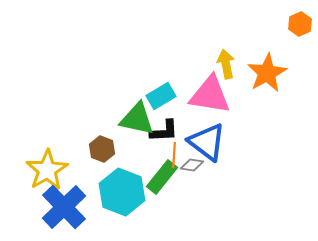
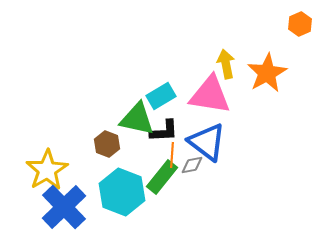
brown hexagon: moved 5 px right, 5 px up
orange line: moved 2 px left
gray diamond: rotated 20 degrees counterclockwise
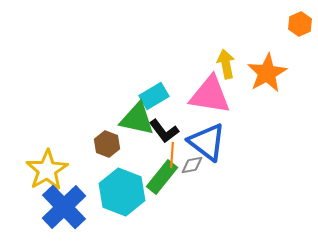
cyan rectangle: moved 7 px left
black L-shape: rotated 56 degrees clockwise
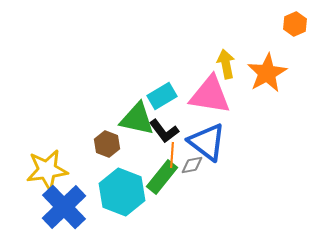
orange hexagon: moved 5 px left
cyan rectangle: moved 8 px right
yellow star: rotated 24 degrees clockwise
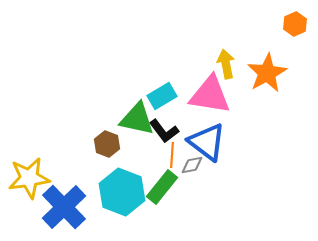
yellow star: moved 18 px left, 8 px down
green rectangle: moved 10 px down
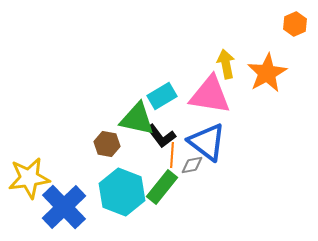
black L-shape: moved 3 px left, 5 px down
brown hexagon: rotated 10 degrees counterclockwise
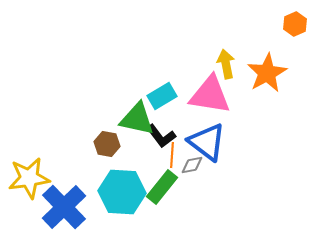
cyan hexagon: rotated 18 degrees counterclockwise
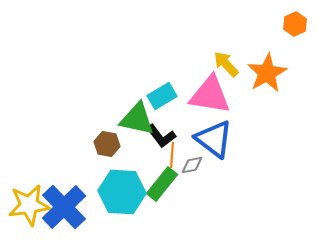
yellow arrow: rotated 32 degrees counterclockwise
blue triangle: moved 7 px right, 3 px up
yellow star: moved 27 px down
green rectangle: moved 3 px up
